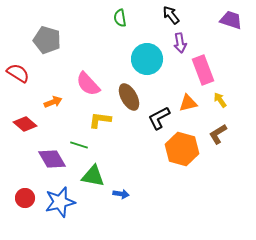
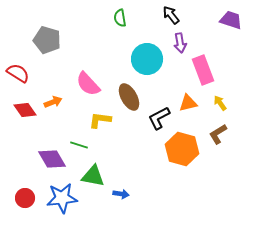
yellow arrow: moved 3 px down
red diamond: moved 14 px up; rotated 15 degrees clockwise
blue star: moved 2 px right, 4 px up; rotated 8 degrees clockwise
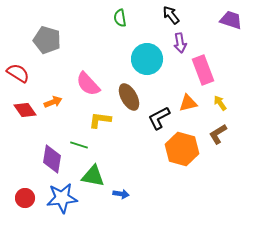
purple diamond: rotated 40 degrees clockwise
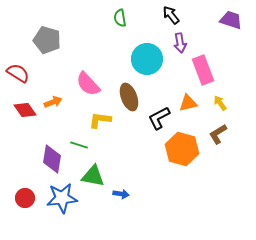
brown ellipse: rotated 8 degrees clockwise
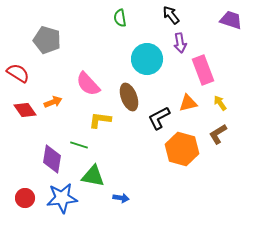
blue arrow: moved 4 px down
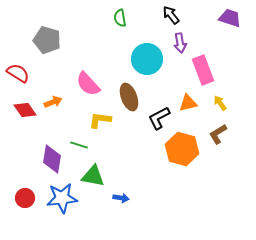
purple trapezoid: moved 1 px left, 2 px up
